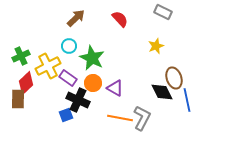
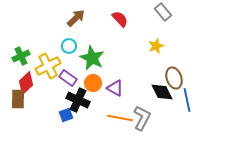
gray rectangle: rotated 24 degrees clockwise
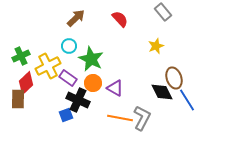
green star: moved 1 px left, 1 px down
blue line: rotated 20 degrees counterclockwise
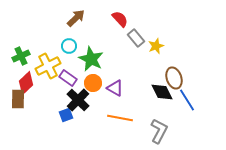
gray rectangle: moved 27 px left, 26 px down
black cross: rotated 20 degrees clockwise
gray L-shape: moved 17 px right, 13 px down
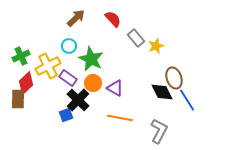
red semicircle: moved 7 px left
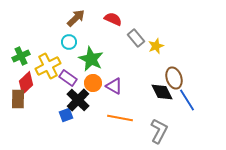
red semicircle: rotated 24 degrees counterclockwise
cyan circle: moved 4 px up
purple triangle: moved 1 px left, 2 px up
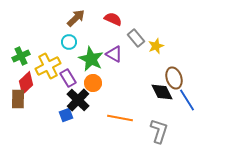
purple rectangle: rotated 24 degrees clockwise
purple triangle: moved 32 px up
gray L-shape: rotated 10 degrees counterclockwise
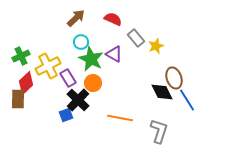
cyan circle: moved 12 px right
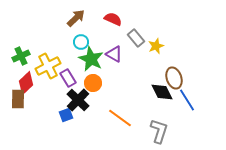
orange line: rotated 25 degrees clockwise
